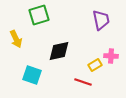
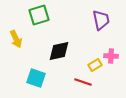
cyan square: moved 4 px right, 3 px down
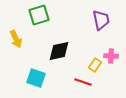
yellow rectangle: rotated 24 degrees counterclockwise
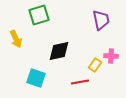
red line: moved 3 px left; rotated 30 degrees counterclockwise
